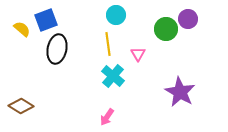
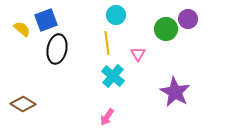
yellow line: moved 1 px left, 1 px up
purple star: moved 5 px left
brown diamond: moved 2 px right, 2 px up
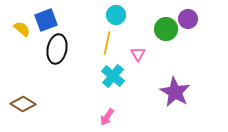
yellow line: rotated 20 degrees clockwise
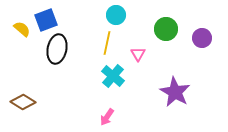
purple circle: moved 14 px right, 19 px down
brown diamond: moved 2 px up
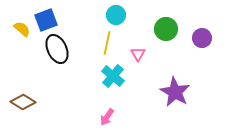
black ellipse: rotated 36 degrees counterclockwise
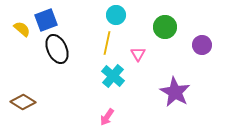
green circle: moved 1 px left, 2 px up
purple circle: moved 7 px down
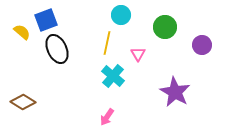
cyan circle: moved 5 px right
yellow semicircle: moved 3 px down
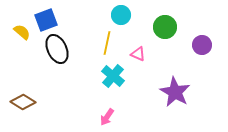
pink triangle: rotated 35 degrees counterclockwise
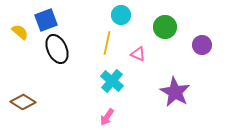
yellow semicircle: moved 2 px left
cyan cross: moved 1 px left, 5 px down
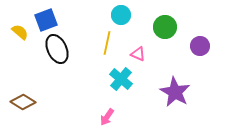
purple circle: moved 2 px left, 1 px down
cyan cross: moved 9 px right, 2 px up
